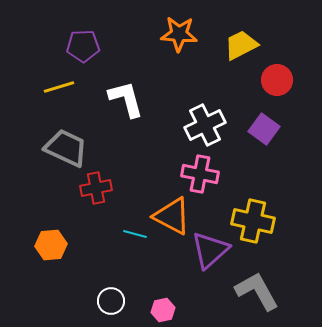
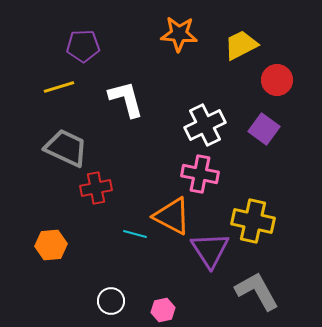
purple triangle: rotated 21 degrees counterclockwise
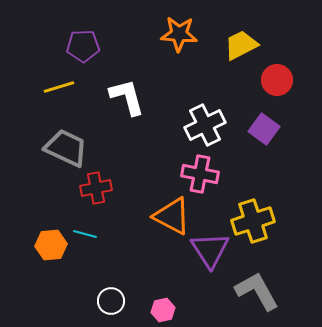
white L-shape: moved 1 px right, 2 px up
yellow cross: rotated 30 degrees counterclockwise
cyan line: moved 50 px left
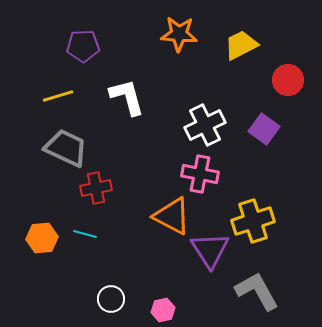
red circle: moved 11 px right
yellow line: moved 1 px left, 9 px down
orange hexagon: moved 9 px left, 7 px up
white circle: moved 2 px up
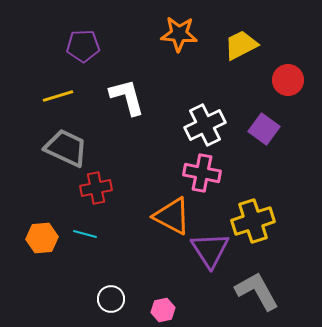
pink cross: moved 2 px right, 1 px up
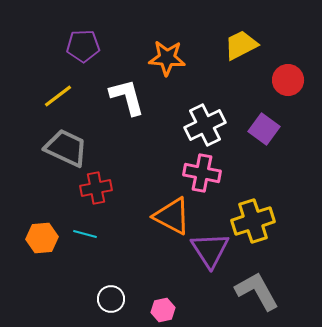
orange star: moved 12 px left, 24 px down
yellow line: rotated 20 degrees counterclockwise
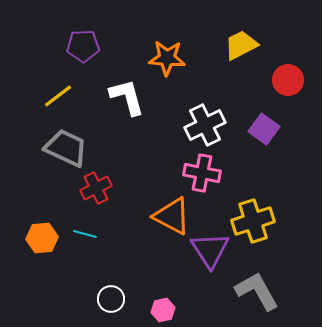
red cross: rotated 16 degrees counterclockwise
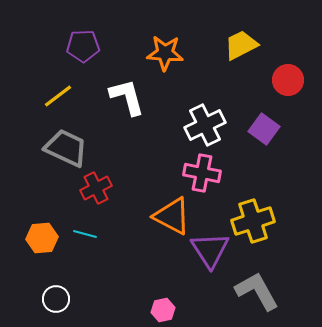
orange star: moved 2 px left, 5 px up
white circle: moved 55 px left
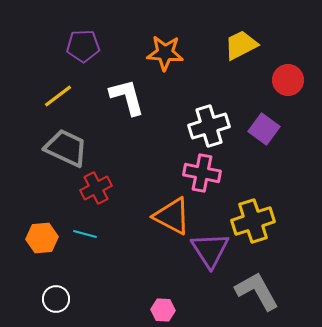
white cross: moved 4 px right, 1 px down; rotated 9 degrees clockwise
pink hexagon: rotated 15 degrees clockwise
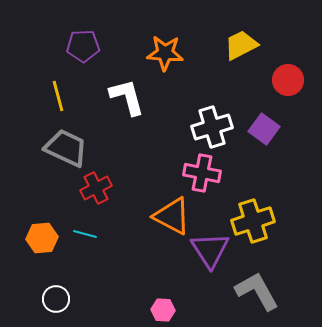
yellow line: rotated 68 degrees counterclockwise
white cross: moved 3 px right, 1 px down
